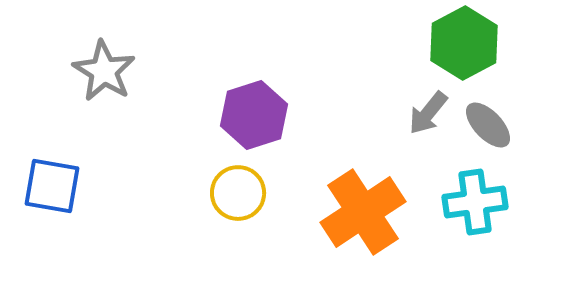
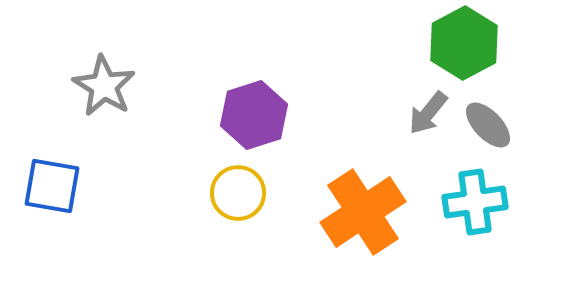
gray star: moved 15 px down
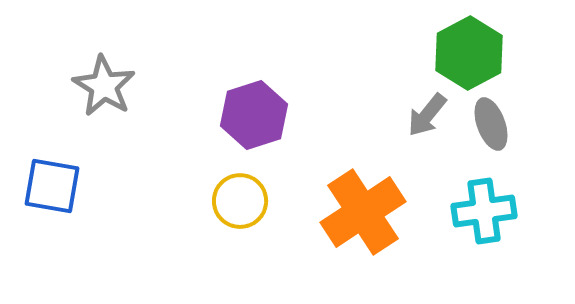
green hexagon: moved 5 px right, 10 px down
gray arrow: moved 1 px left, 2 px down
gray ellipse: moved 3 px right, 1 px up; rotated 24 degrees clockwise
yellow circle: moved 2 px right, 8 px down
cyan cross: moved 9 px right, 9 px down
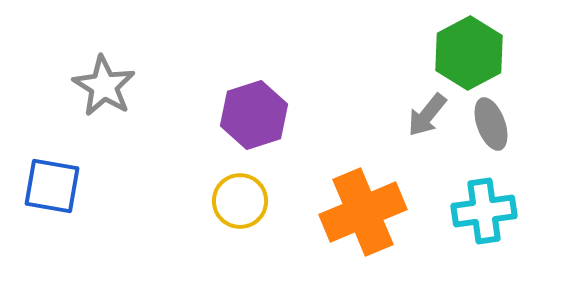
orange cross: rotated 10 degrees clockwise
